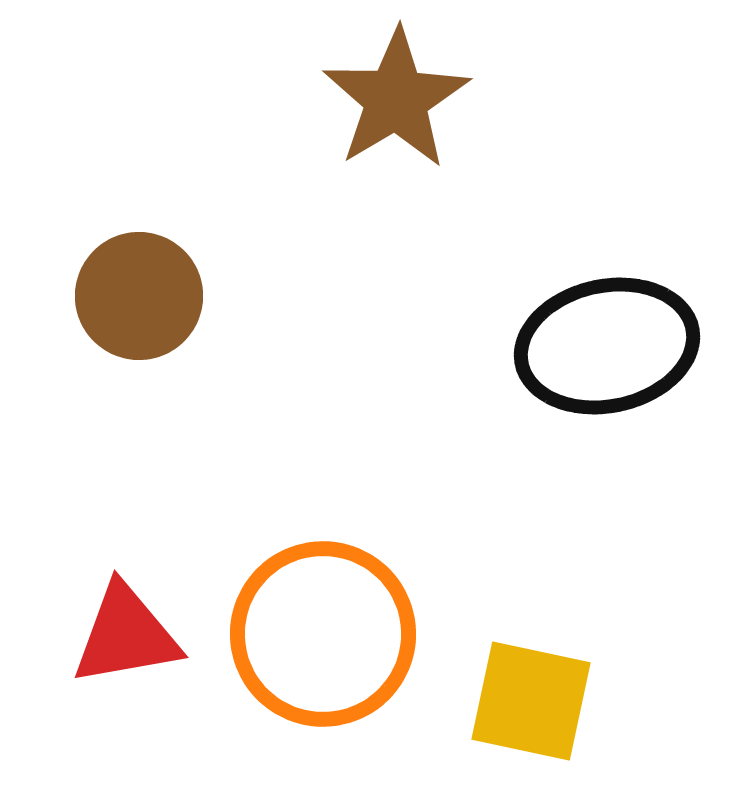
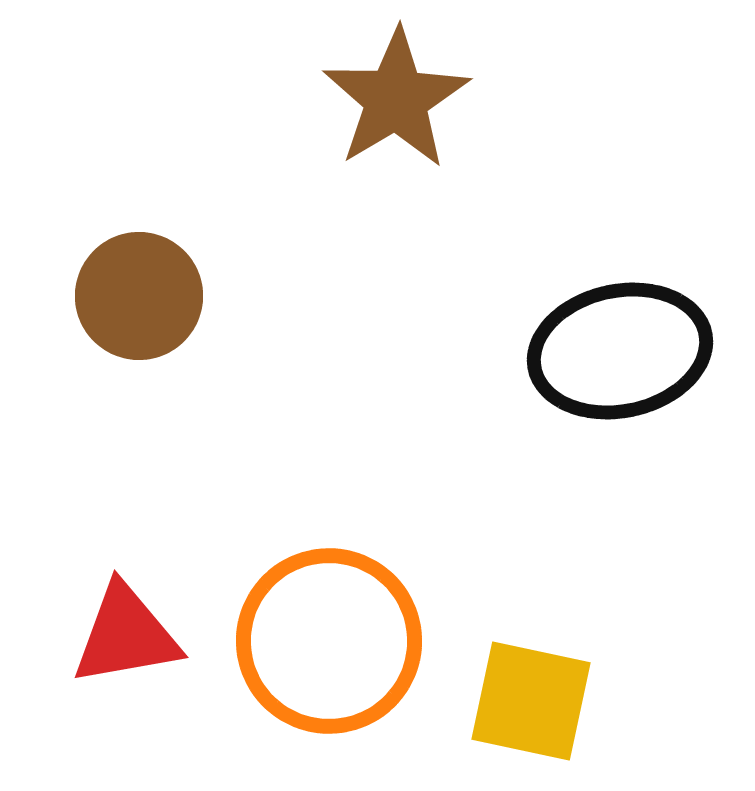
black ellipse: moved 13 px right, 5 px down
orange circle: moved 6 px right, 7 px down
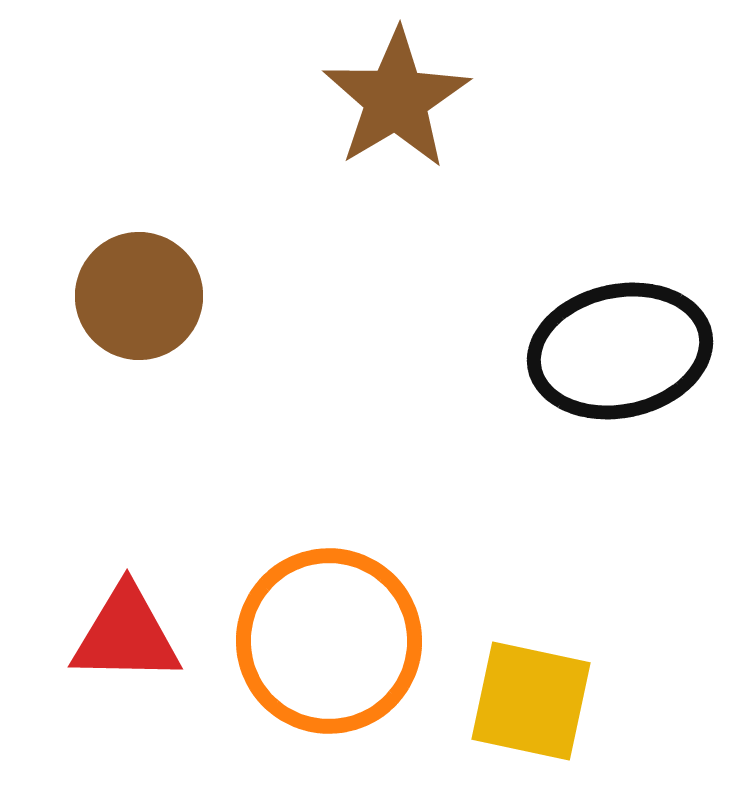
red triangle: rotated 11 degrees clockwise
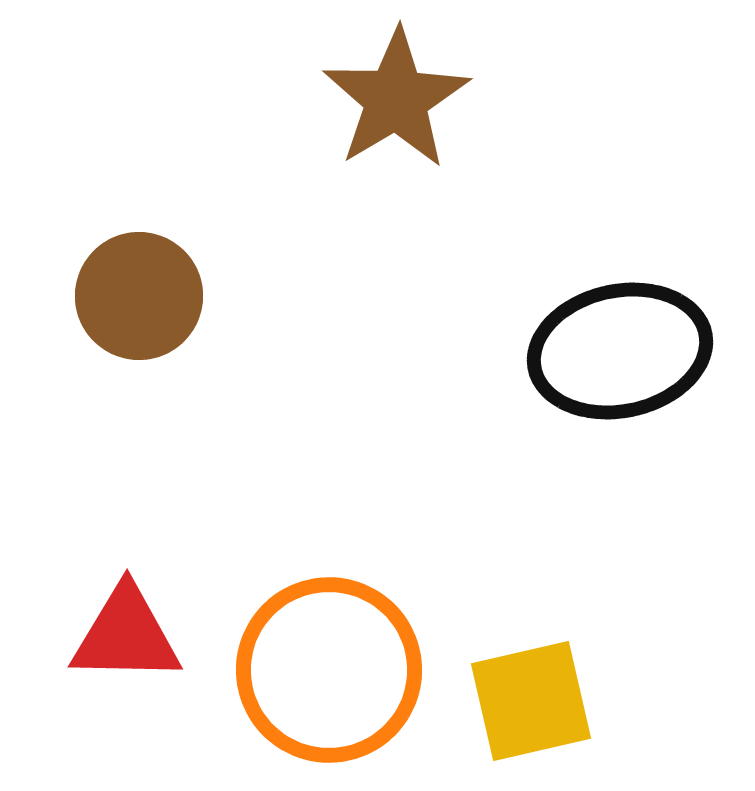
orange circle: moved 29 px down
yellow square: rotated 25 degrees counterclockwise
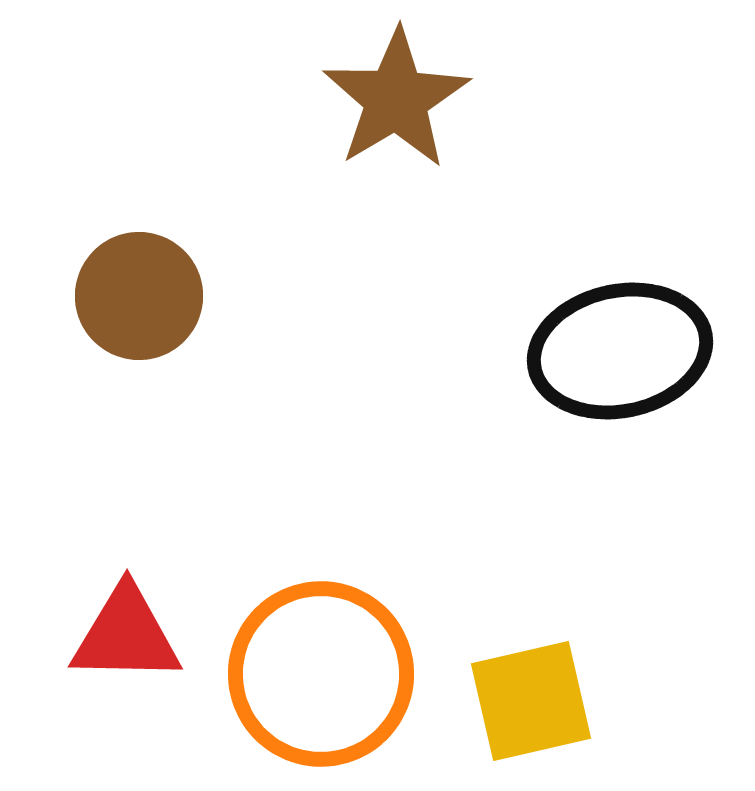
orange circle: moved 8 px left, 4 px down
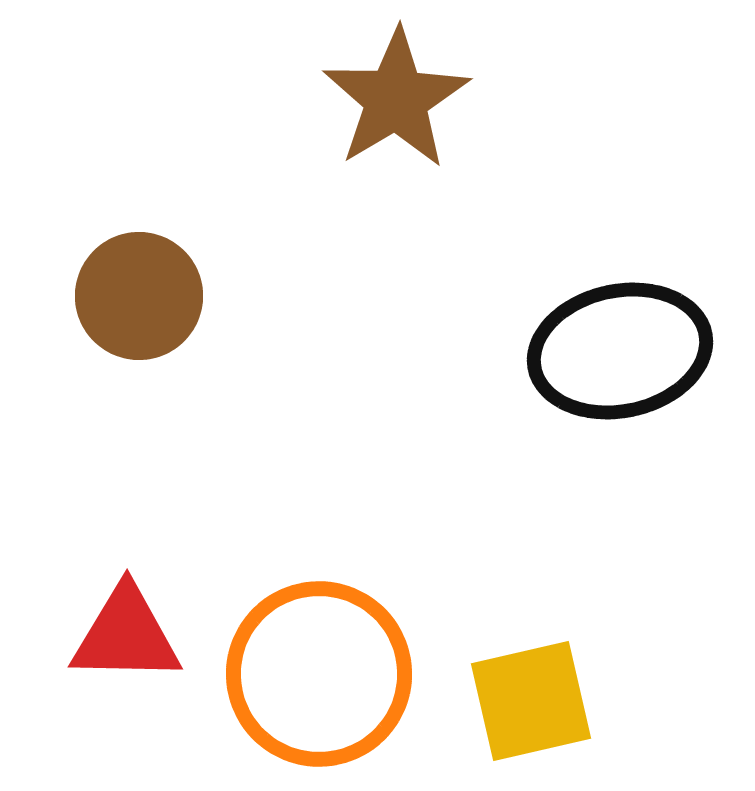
orange circle: moved 2 px left
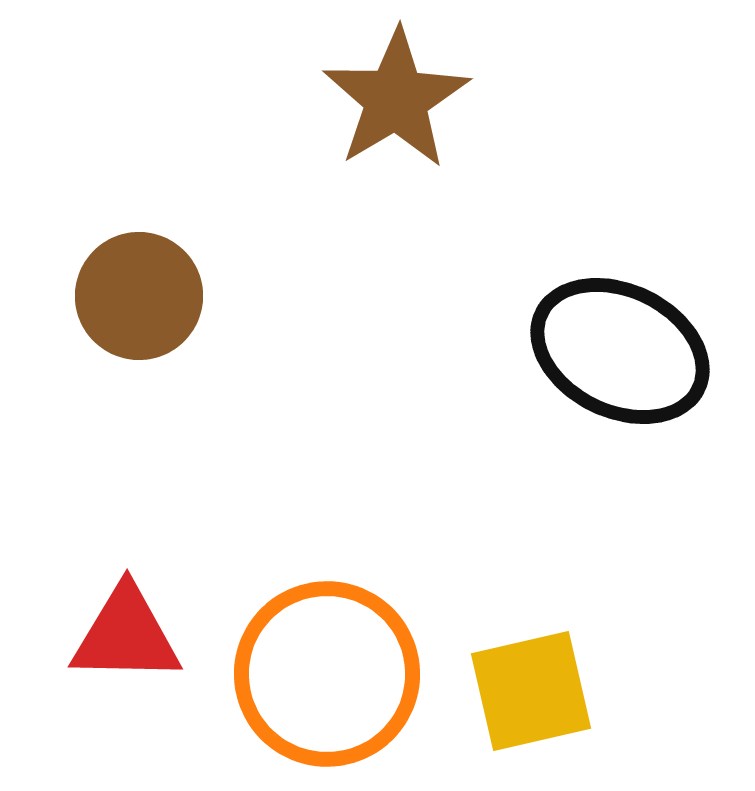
black ellipse: rotated 38 degrees clockwise
orange circle: moved 8 px right
yellow square: moved 10 px up
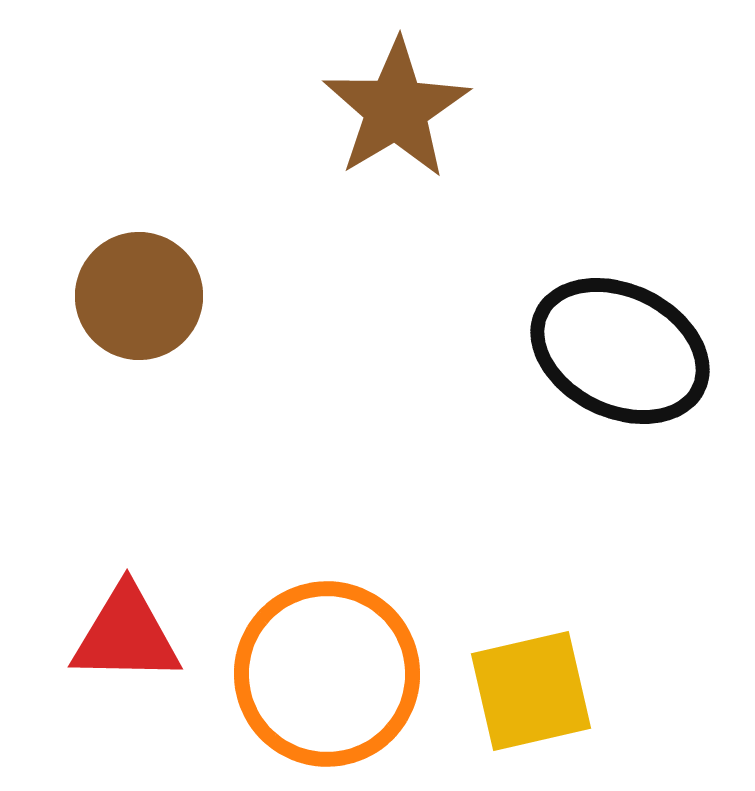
brown star: moved 10 px down
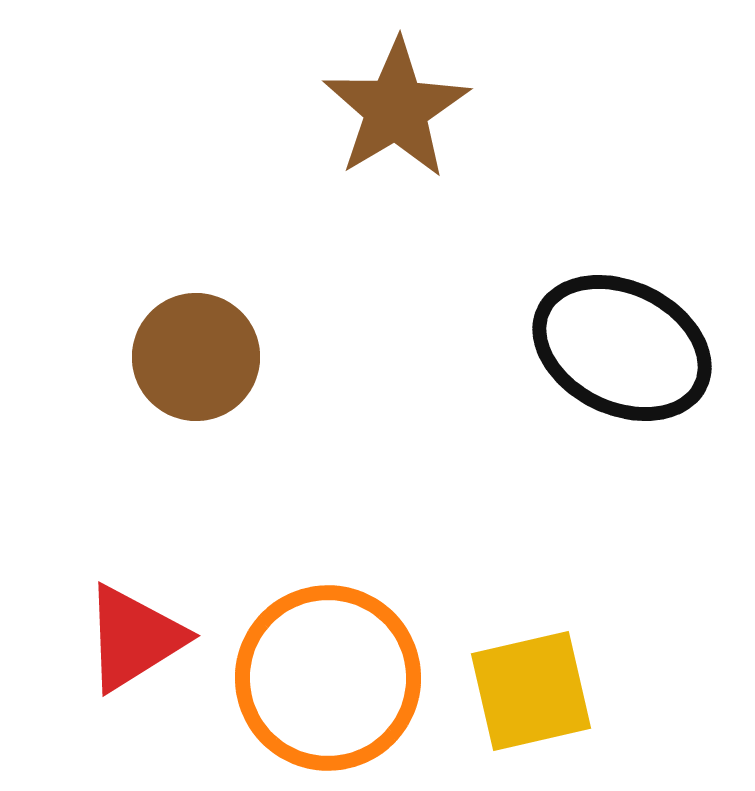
brown circle: moved 57 px right, 61 px down
black ellipse: moved 2 px right, 3 px up
red triangle: moved 8 px right, 3 px down; rotated 33 degrees counterclockwise
orange circle: moved 1 px right, 4 px down
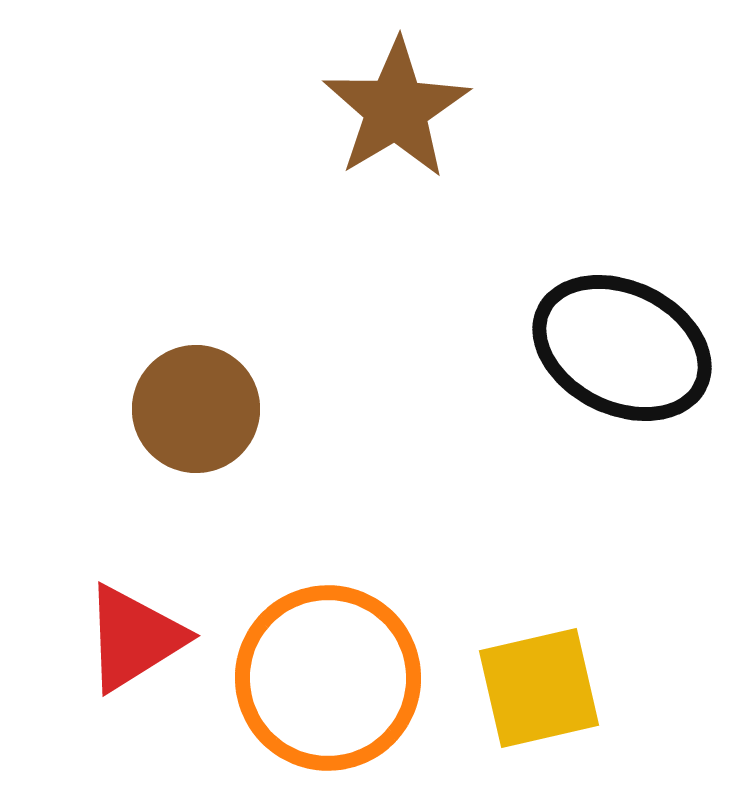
brown circle: moved 52 px down
yellow square: moved 8 px right, 3 px up
